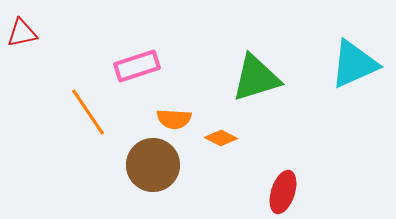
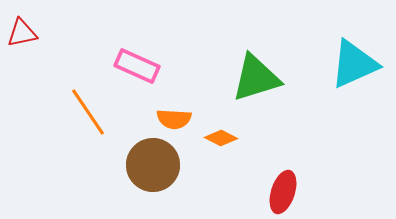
pink rectangle: rotated 42 degrees clockwise
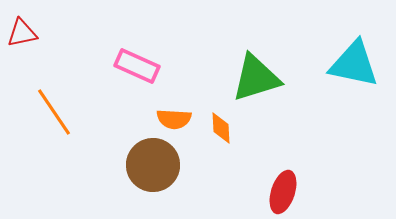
cyan triangle: rotated 36 degrees clockwise
orange line: moved 34 px left
orange diamond: moved 10 px up; rotated 60 degrees clockwise
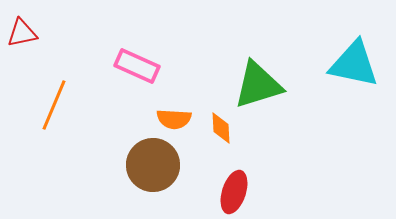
green triangle: moved 2 px right, 7 px down
orange line: moved 7 px up; rotated 57 degrees clockwise
red ellipse: moved 49 px left
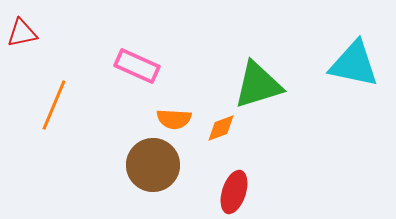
orange diamond: rotated 72 degrees clockwise
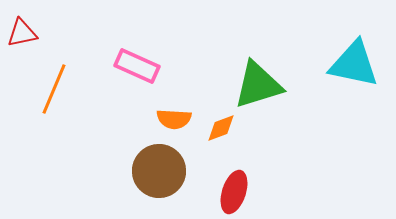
orange line: moved 16 px up
brown circle: moved 6 px right, 6 px down
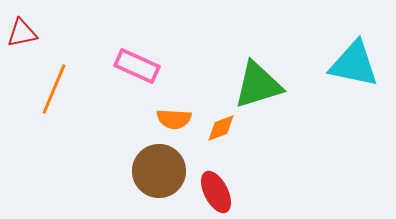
red ellipse: moved 18 px left; rotated 45 degrees counterclockwise
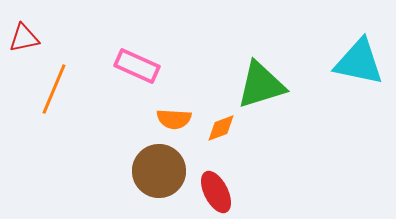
red triangle: moved 2 px right, 5 px down
cyan triangle: moved 5 px right, 2 px up
green triangle: moved 3 px right
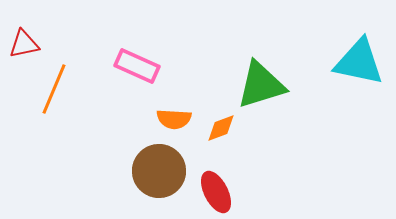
red triangle: moved 6 px down
